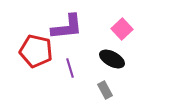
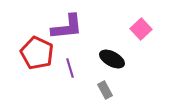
pink square: moved 19 px right
red pentagon: moved 1 px right, 2 px down; rotated 12 degrees clockwise
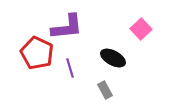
black ellipse: moved 1 px right, 1 px up
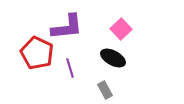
pink square: moved 20 px left
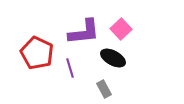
purple L-shape: moved 17 px right, 5 px down
gray rectangle: moved 1 px left, 1 px up
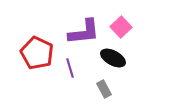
pink square: moved 2 px up
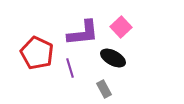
purple L-shape: moved 1 px left, 1 px down
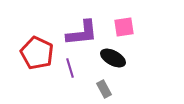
pink square: moved 3 px right; rotated 35 degrees clockwise
purple L-shape: moved 1 px left
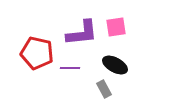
pink square: moved 8 px left
red pentagon: rotated 12 degrees counterclockwise
black ellipse: moved 2 px right, 7 px down
purple line: rotated 72 degrees counterclockwise
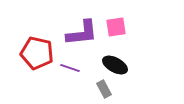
purple line: rotated 18 degrees clockwise
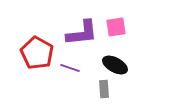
red pentagon: rotated 16 degrees clockwise
gray rectangle: rotated 24 degrees clockwise
